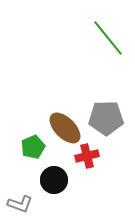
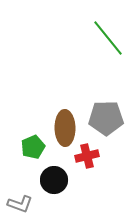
brown ellipse: rotated 44 degrees clockwise
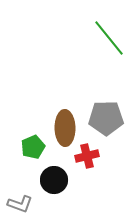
green line: moved 1 px right
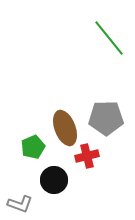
brown ellipse: rotated 20 degrees counterclockwise
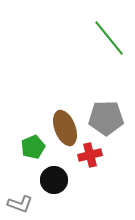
red cross: moved 3 px right, 1 px up
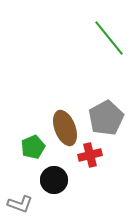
gray pentagon: rotated 28 degrees counterclockwise
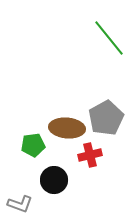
brown ellipse: moved 2 px right; rotated 64 degrees counterclockwise
green pentagon: moved 2 px up; rotated 15 degrees clockwise
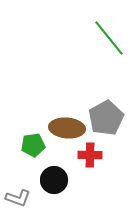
red cross: rotated 15 degrees clockwise
gray L-shape: moved 2 px left, 6 px up
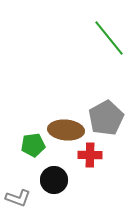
brown ellipse: moved 1 px left, 2 px down
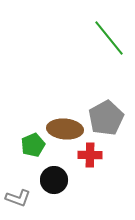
brown ellipse: moved 1 px left, 1 px up
green pentagon: rotated 15 degrees counterclockwise
